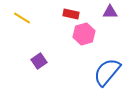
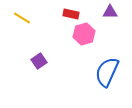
blue semicircle: rotated 16 degrees counterclockwise
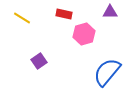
red rectangle: moved 7 px left
blue semicircle: rotated 16 degrees clockwise
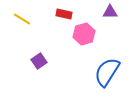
yellow line: moved 1 px down
blue semicircle: rotated 8 degrees counterclockwise
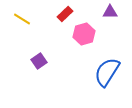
red rectangle: moved 1 px right; rotated 56 degrees counterclockwise
